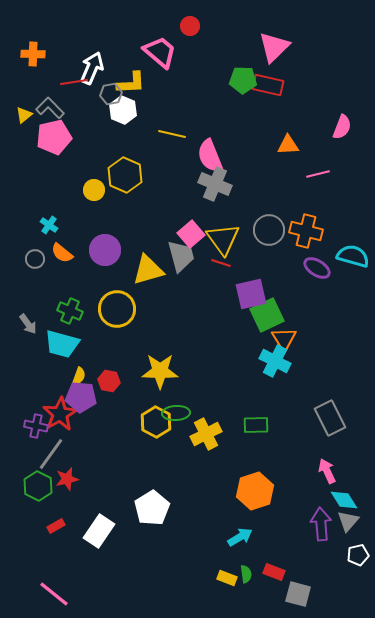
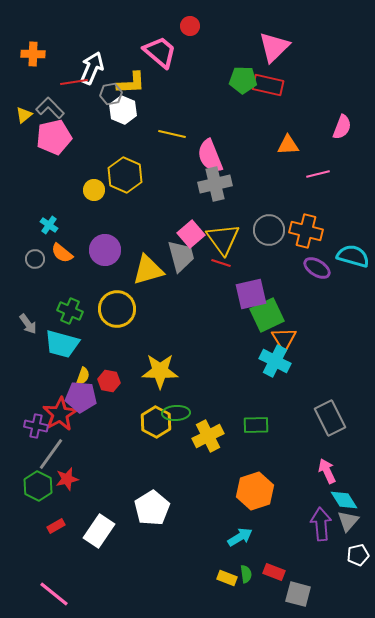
gray cross at (215, 184): rotated 36 degrees counterclockwise
yellow semicircle at (79, 376): moved 4 px right
yellow cross at (206, 434): moved 2 px right, 2 px down
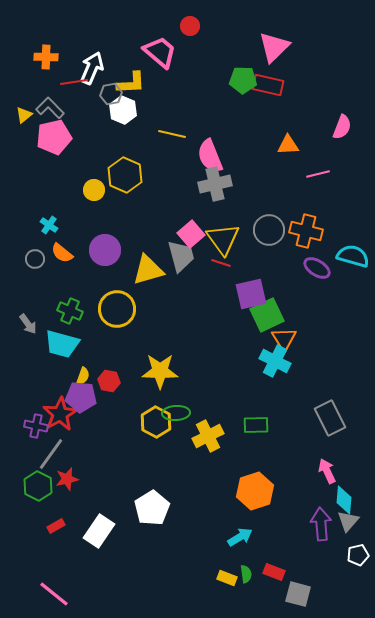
orange cross at (33, 54): moved 13 px right, 3 px down
cyan diamond at (344, 500): rotated 36 degrees clockwise
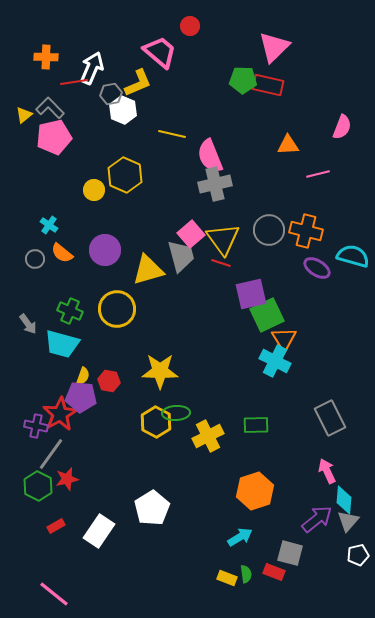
yellow L-shape at (131, 83): moved 7 px right; rotated 20 degrees counterclockwise
purple arrow at (321, 524): moved 4 px left, 5 px up; rotated 56 degrees clockwise
gray square at (298, 594): moved 8 px left, 41 px up
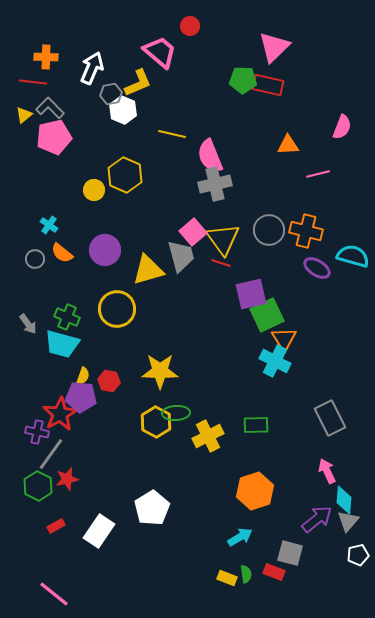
red line at (74, 82): moved 41 px left; rotated 16 degrees clockwise
pink square at (191, 234): moved 2 px right, 2 px up
green cross at (70, 311): moved 3 px left, 6 px down
purple cross at (36, 426): moved 1 px right, 6 px down
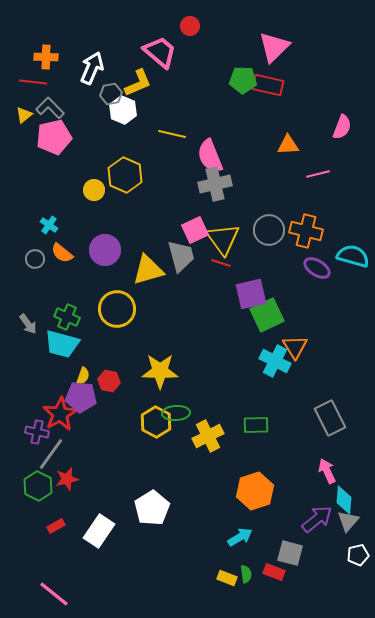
pink square at (193, 232): moved 2 px right, 2 px up; rotated 16 degrees clockwise
orange triangle at (284, 339): moved 11 px right, 8 px down
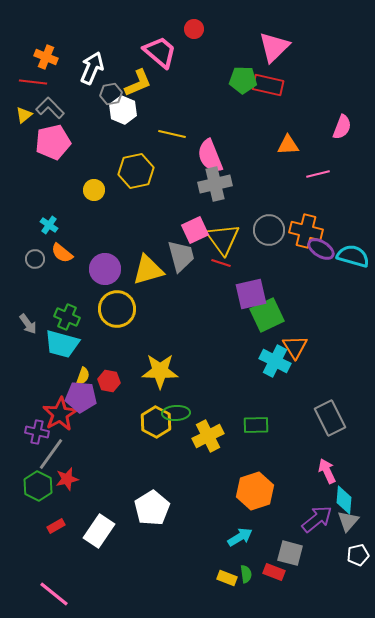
red circle at (190, 26): moved 4 px right, 3 px down
orange cross at (46, 57): rotated 20 degrees clockwise
pink pentagon at (54, 137): moved 1 px left, 5 px down
yellow hexagon at (125, 175): moved 11 px right, 4 px up; rotated 24 degrees clockwise
purple circle at (105, 250): moved 19 px down
purple ellipse at (317, 268): moved 4 px right, 19 px up
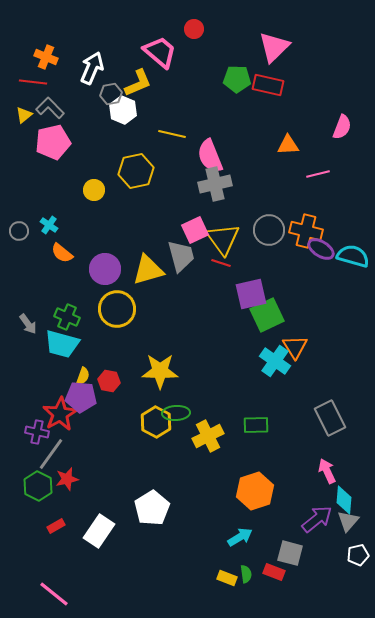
green pentagon at (243, 80): moved 6 px left, 1 px up
gray circle at (35, 259): moved 16 px left, 28 px up
cyan cross at (275, 361): rotated 8 degrees clockwise
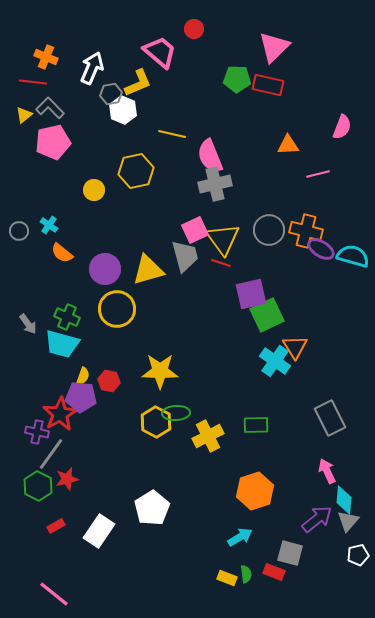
gray trapezoid at (181, 256): moved 4 px right
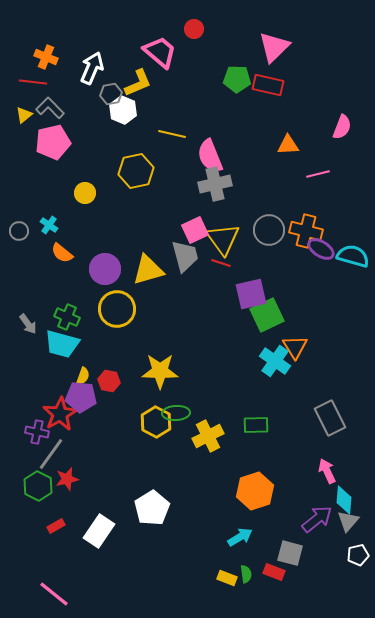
yellow circle at (94, 190): moved 9 px left, 3 px down
